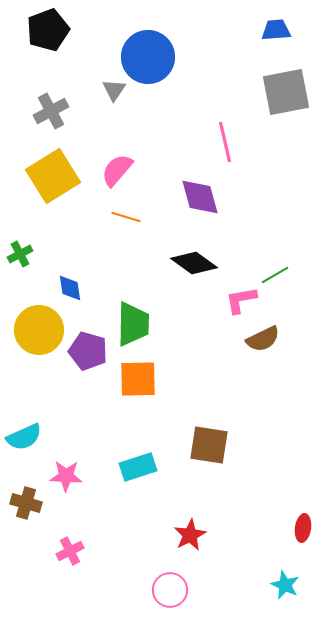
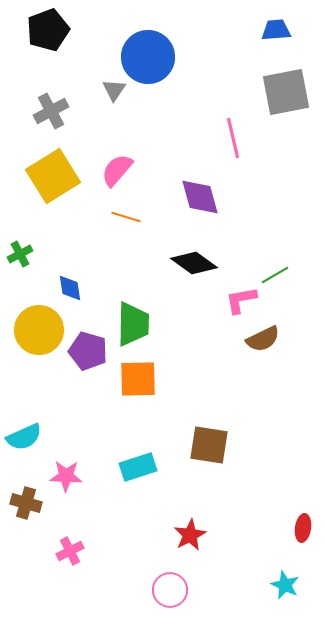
pink line: moved 8 px right, 4 px up
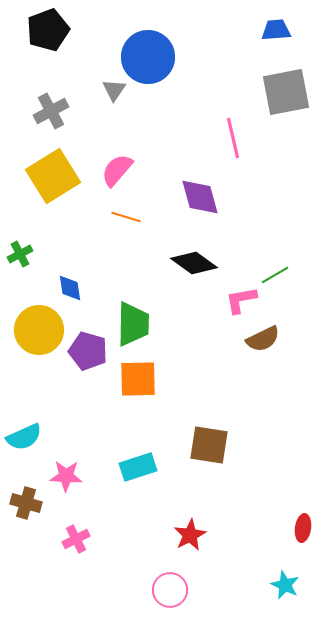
pink cross: moved 6 px right, 12 px up
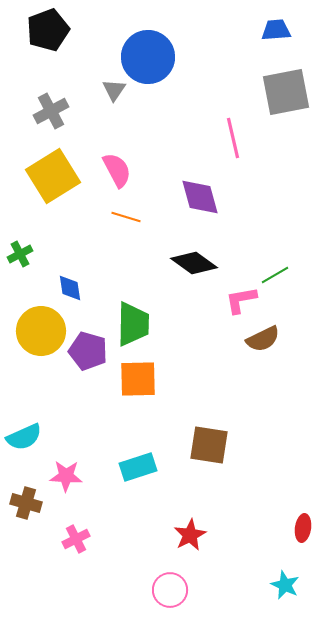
pink semicircle: rotated 111 degrees clockwise
yellow circle: moved 2 px right, 1 px down
